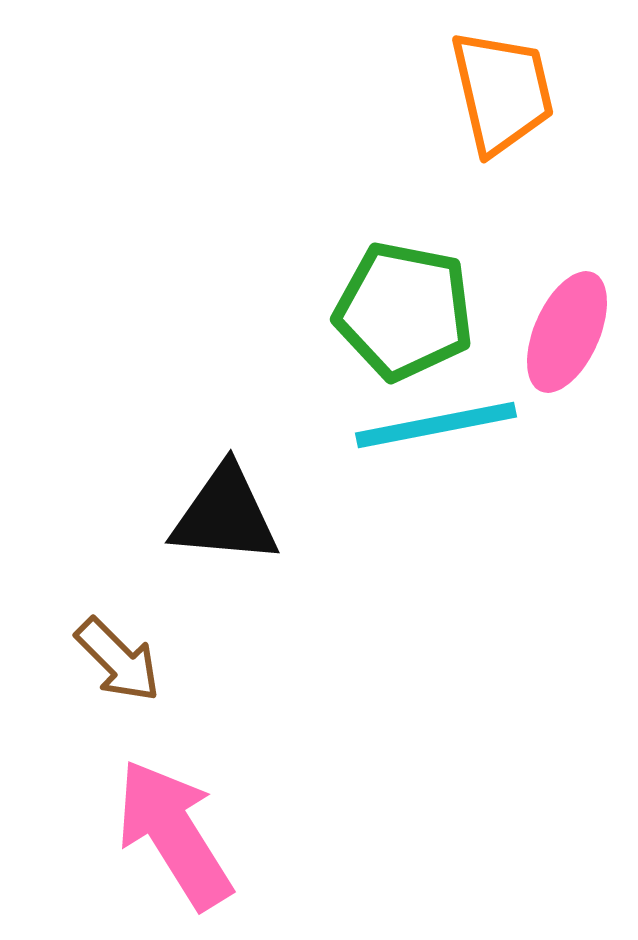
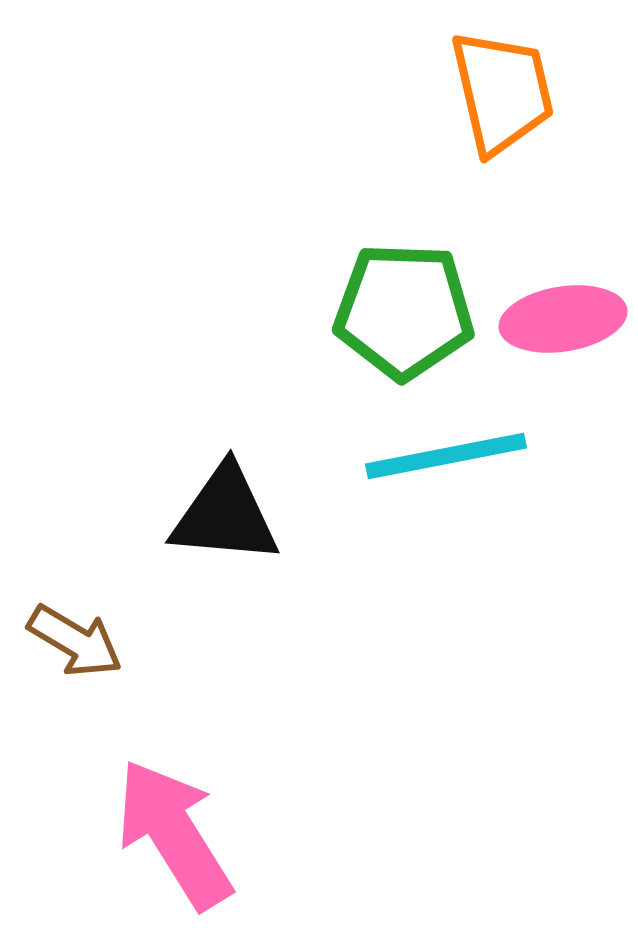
green pentagon: rotated 9 degrees counterclockwise
pink ellipse: moved 4 px left, 13 px up; rotated 57 degrees clockwise
cyan line: moved 10 px right, 31 px down
brown arrow: moved 43 px left, 19 px up; rotated 14 degrees counterclockwise
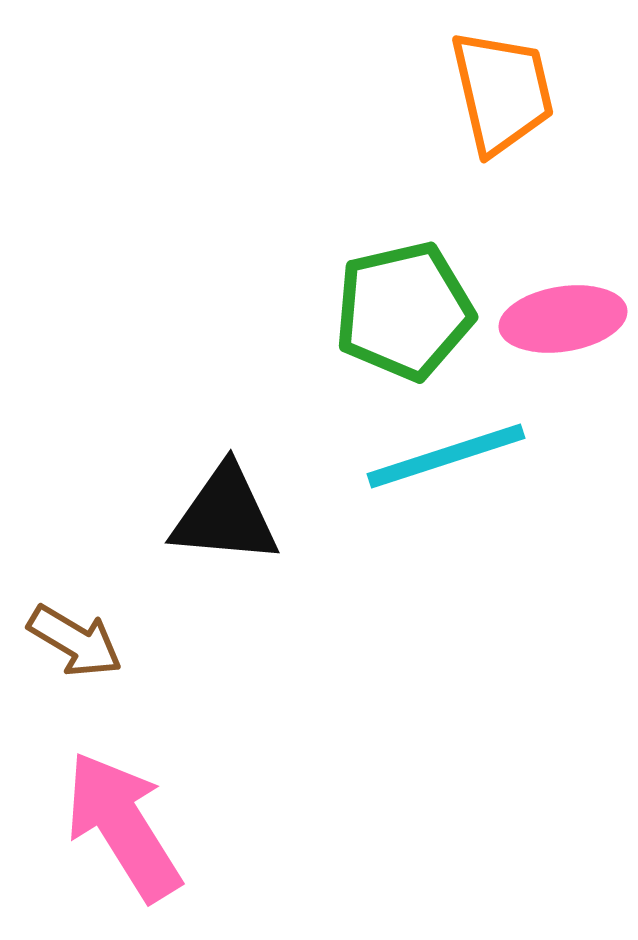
green pentagon: rotated 15 degrees counterclockwise
cyan line: rotated 7 degrees counterclockwise
pink arrow: moved 51 px left, 8 px up
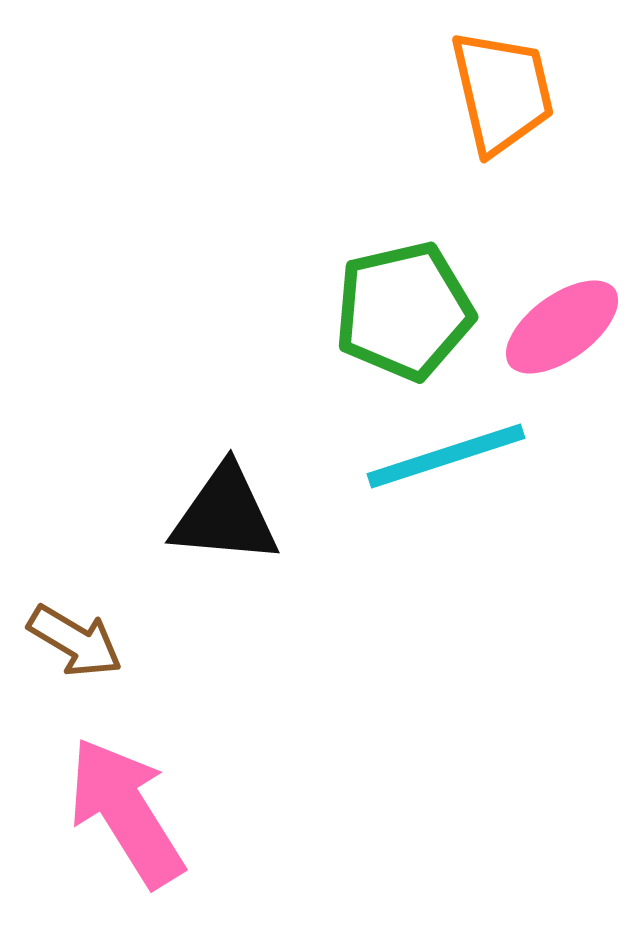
pink ellipse: moved 1 px left, 8 px down; rotated 27 degrees counterclockwise
pink arrow: moved 3 px right, 14 px up
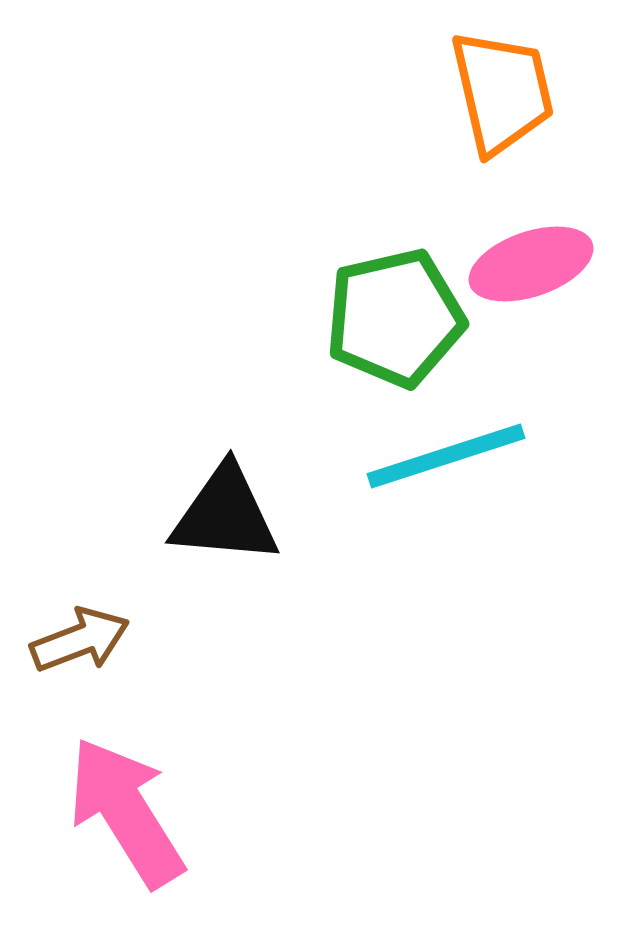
green pentagon: moved 9 px left, 7 px down
pink ellipse: moved 31 px left, 63 px up; rotated 17 degrees clockwise
brown arrow: moved 5 px right, 1 px up; rotated 52 degrees counterclockwise
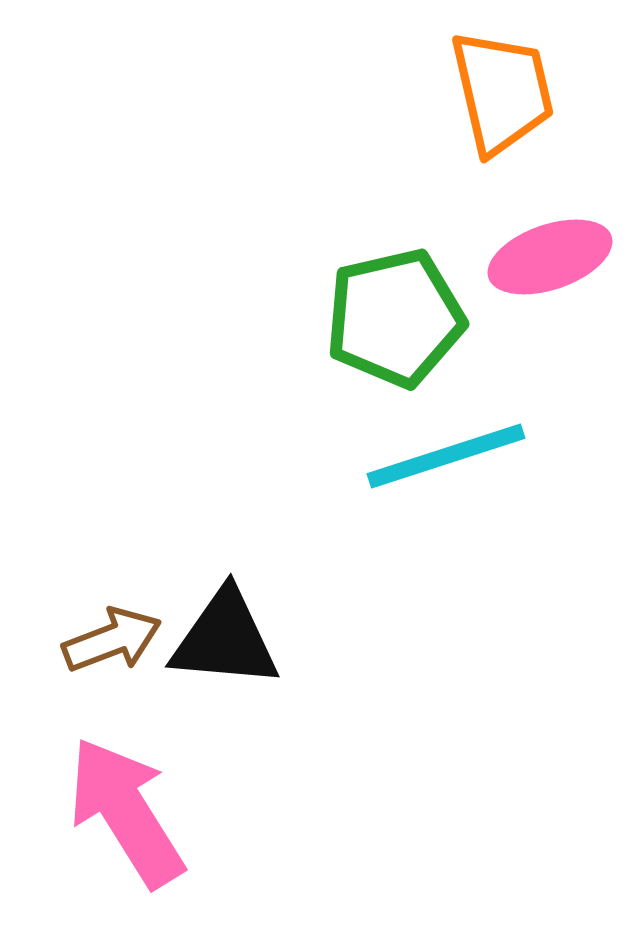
pink ellipse: moved 19 px right, 7 px up
black triangle: moved 124 px down
brown arrow: moved 32 px right
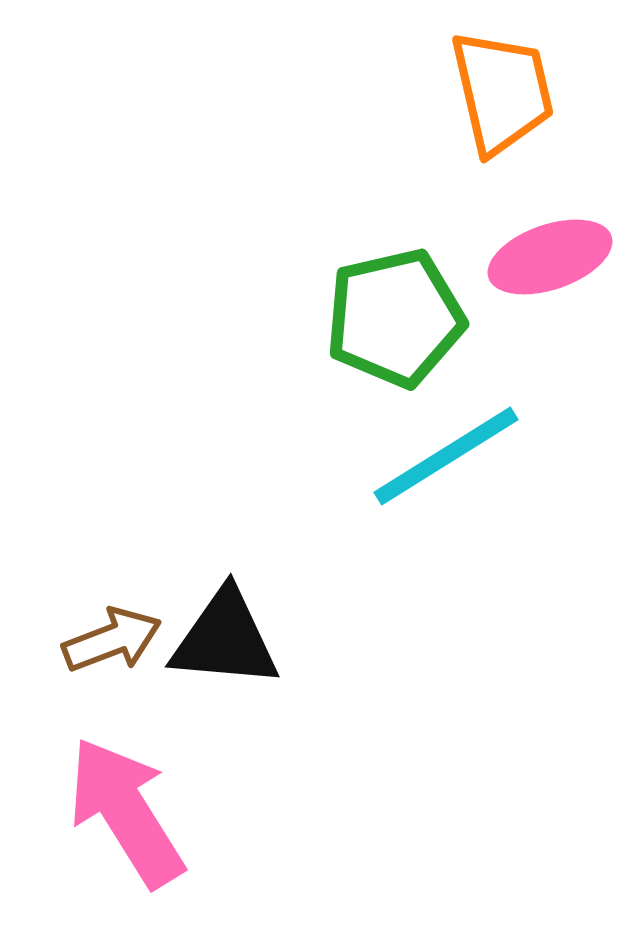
cyan line: rotated 14 degrees counterclockwise
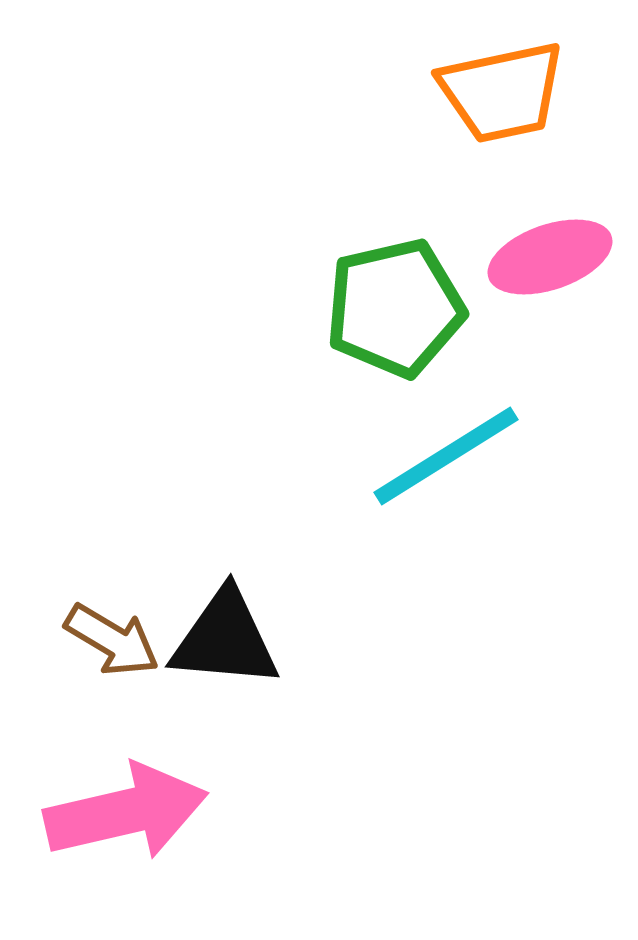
orange trapezoid: rotated 91 degrees clockwise
green pentagon: moved 10 px up
brown arrow: rotated 52 degrees clockwise
pink arrow: rotated 109 degrees clockwise
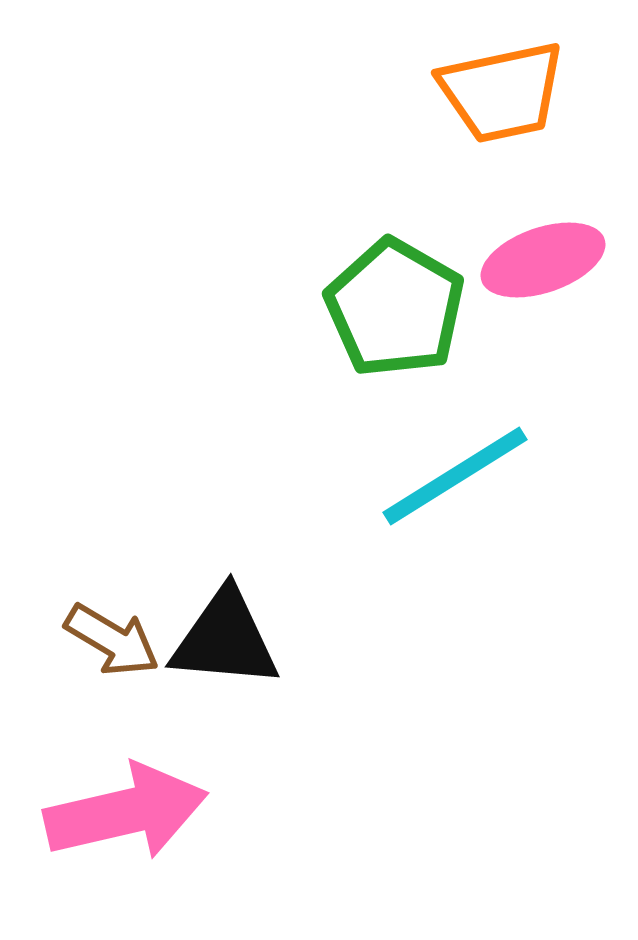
pink ellipse: moved 7 px left, 3 px down
green pentagon: rotated 29 degrees counterclockwise
cyan line: moved 9 px right, 20 px down
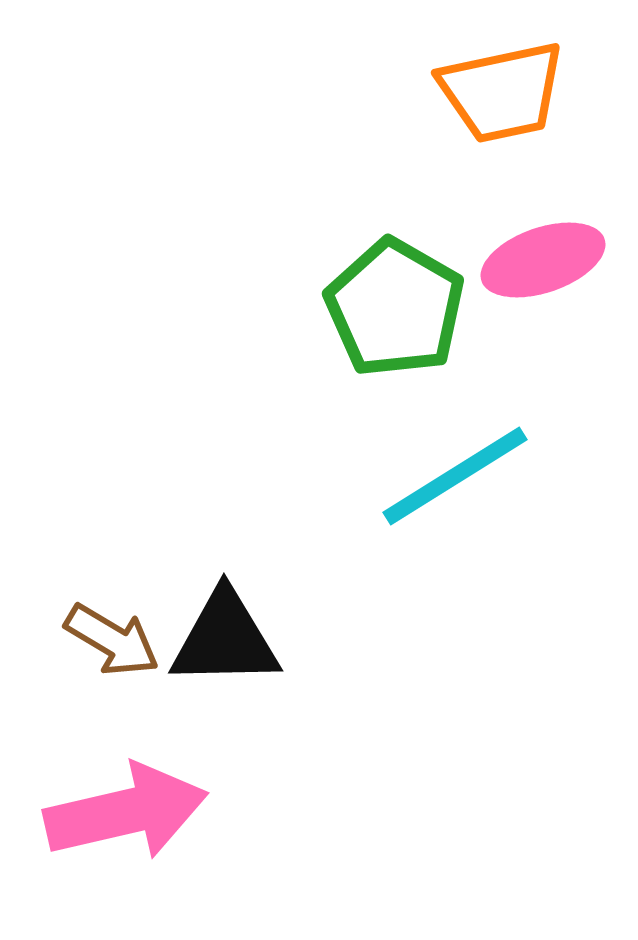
black triangle: rotated 6 degrees counterclockwise
